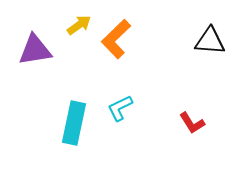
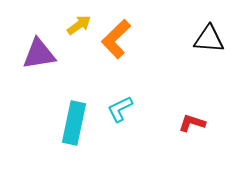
black triangle: moved 1 px left, 2 px up
purple triangle: moved 4 px right, 4 px down
cyan L-shape: moved 1 px down
red L-shape: rotated 140 degrees clockwise
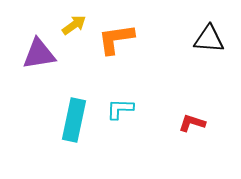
yellow arrow: moved 5 px left
orange L-shape: rotated 36 degrees clockwise
cyan L-shape: rotated 28 degrees clockwise
cyan rectangle: moved 3 px up
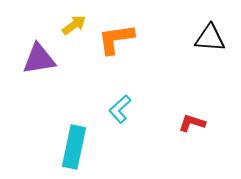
black triangle: moved 1 px right, 1 px up
purple triangle: moved 5 px down
cyan L-shape: rotated 44 degrees counterclockwise
cyan rectangle: moved 27 px down
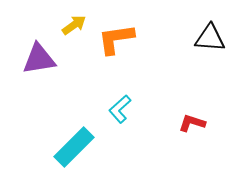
cyan rectangle: rotated 33 degrees clockwise
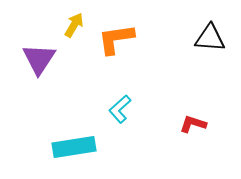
yellow arrow: rotated 25 degrees counterclockwise
purple triangle: rotated 48 degrees counterclockwise
red L-shape: moved 1 px right, 1 px down
cyan rectangle: rotated 36 degrees clockwise
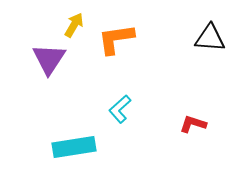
purple triangle: moved 10 px right
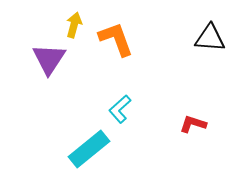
yellow arrow: rotated 15 degrees counterclockwise
orange L-shape: rotated 78 degrees clockwise
cyan rectangle: moved 15 px right, 2 px down; rotated 30 degrees counterclockwise
